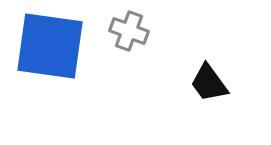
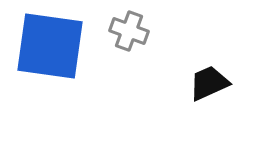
black trapezoid: rotated 102 degrees clockwise
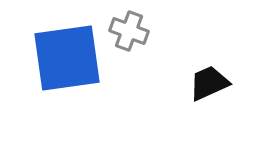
blue square: moved 17 px right, 12 px down; rotated 16 degrees counterclockwise
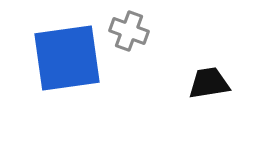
black trapezoid: rotated 15 degrees clockwise
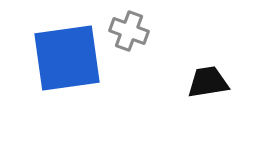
black trapezoid: moved 1 px left, 1 px up
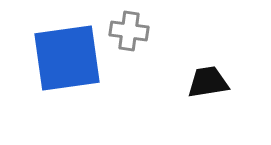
gray cross: rotated 12 degrees counterclockwise
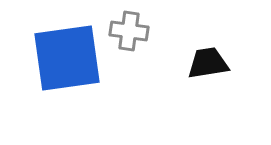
black trapezoid: moved 19 px up
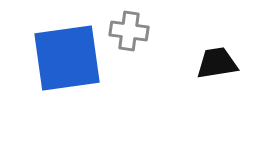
black trapezoid: moved 9 px right
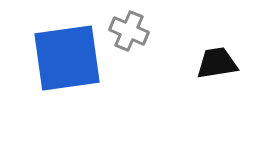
gray cross: rotated 15 degrees clockwise
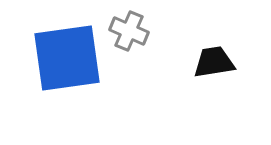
black trapezoid: moved 3 px left, 1 px up
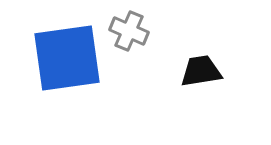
black trapezoid: moved 13 px left, 9 px down
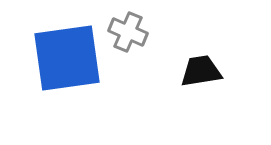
gray cross: moved 1 px left, 1 px down
